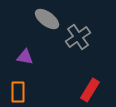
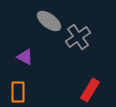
gray ellipse: moved 2 px right, 2 px down
purple triangle: rotated 18 degrees clockwise
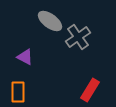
gray ellipse: moved 1 px right
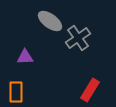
gray cross: moved 1 px down
purple triangle: rotated 30 degrees counterclockwise
orange rectangle: moved 2 px left
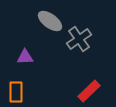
gray cross: moved 1 px right, 1 px down
red rectangle: moved 1 px left, 1 px down; rotated 15 degrees clockwise
